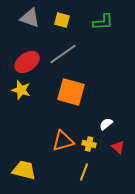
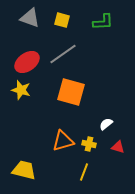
red triangle: rotated 24 degrees counterclockwise
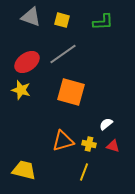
gray triangle: moved 1 px right, 1 px up
red triangle: moved 5 px left, 1 px up
